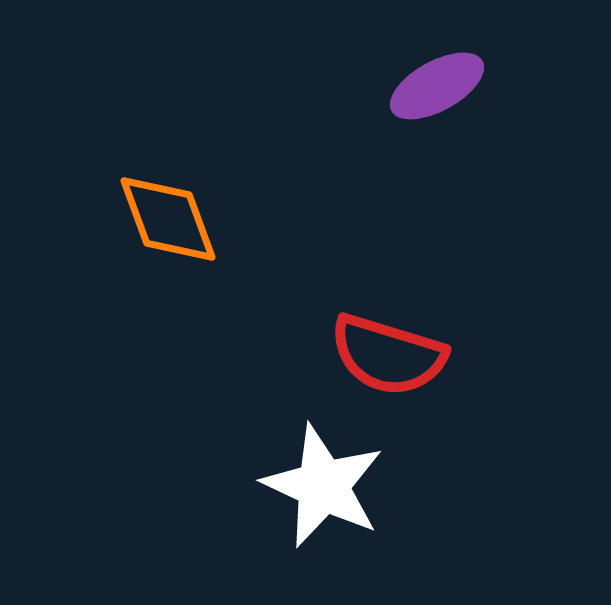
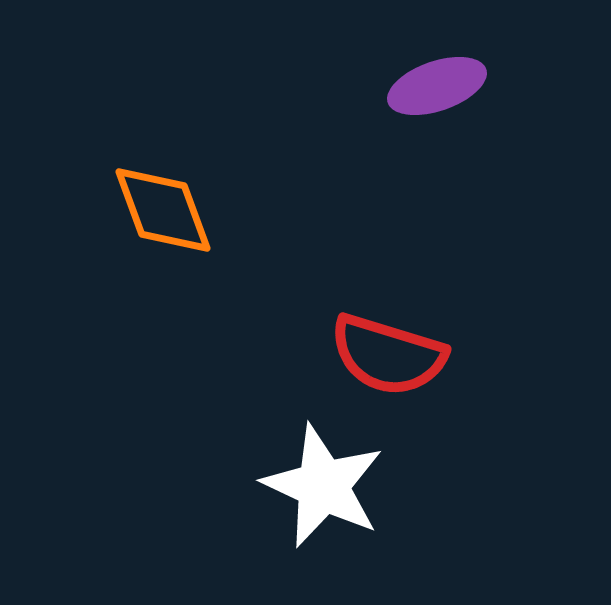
purple ellipse: rotated 10 degrees clockwise
orange diamond: moved 5 px left, 9 px up
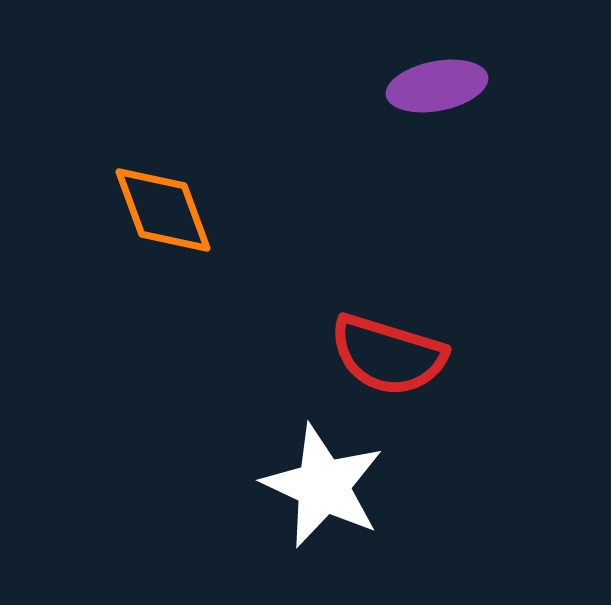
purple ellipse: rotated 8 degrees clockwise
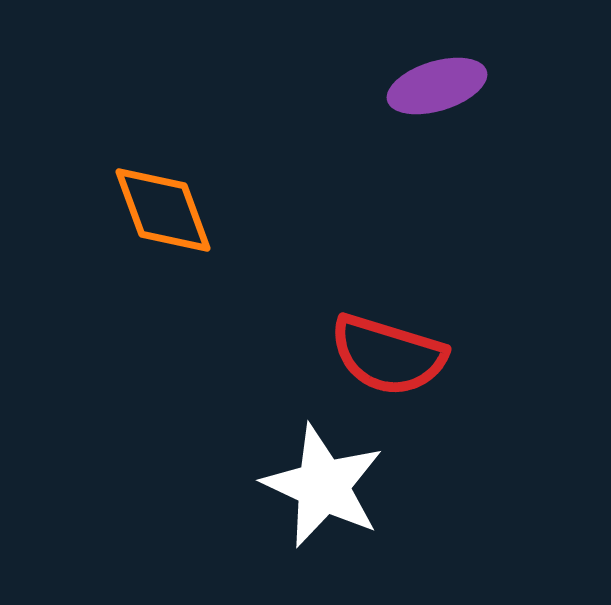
purple ellipse: rotated 6 degrees counterclockwise
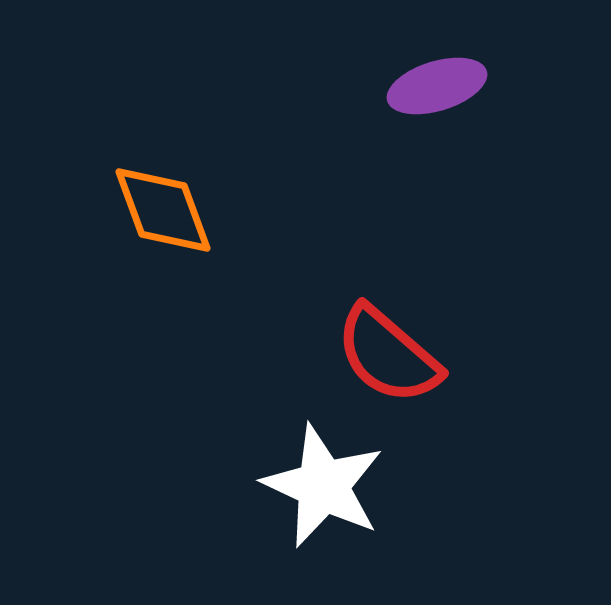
red semicircle: rotated 24 degrees clockwise
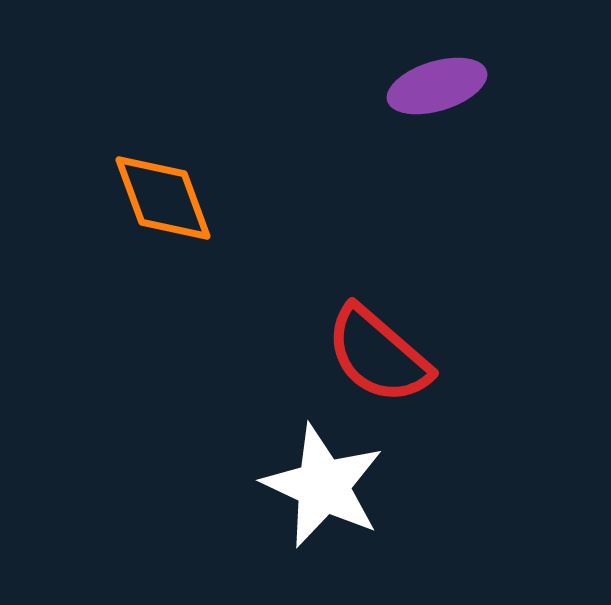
orange diamond: moved 12 px up
red semicircle: moved 10 px left
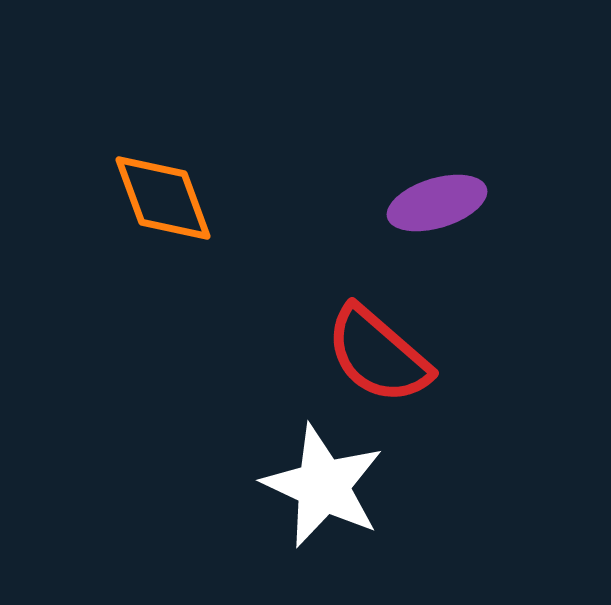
purple ellipse: moved 117 px down
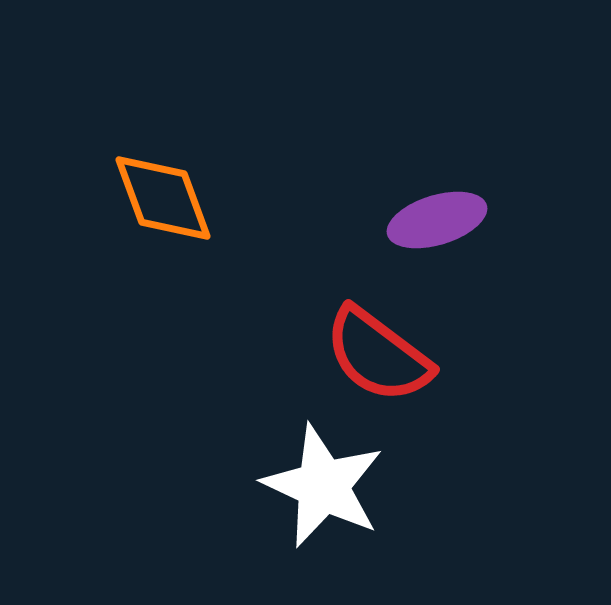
purple ellipse: moved 17 px down
red semicircle: rotated 4 degrees counterclockwise
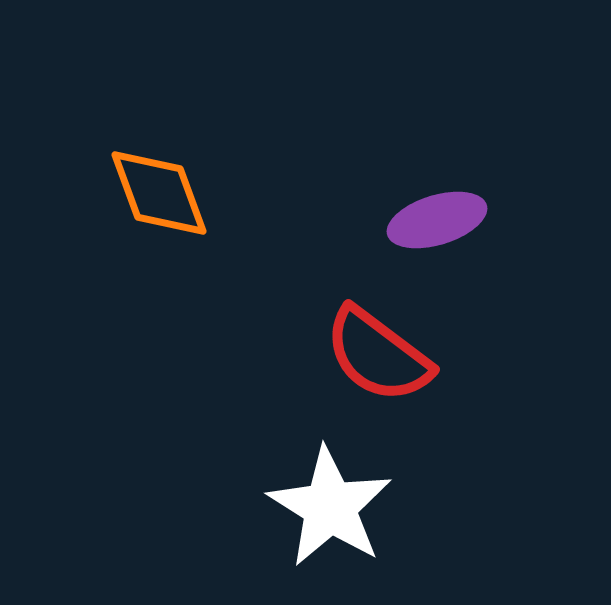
orange diamond: moved 4 px left, 5 px up
white star: moved 7 px right, 21 px down; rotated 7 degrees clockwise
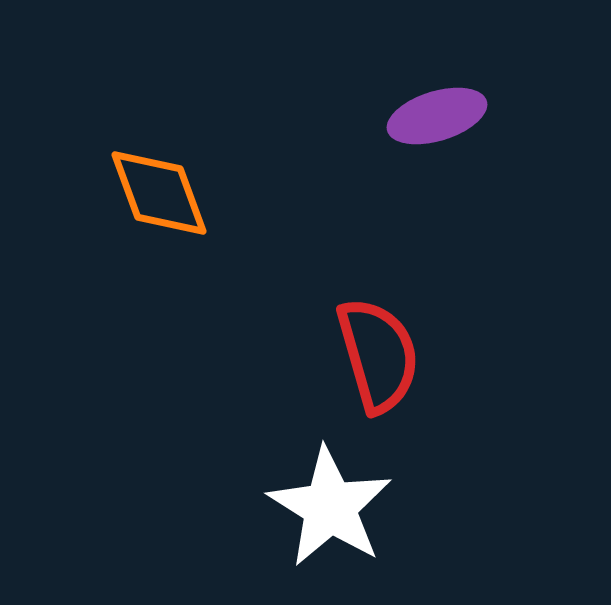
purple ellipse: moved 104 px up
red semicircle: rotated 143 degrees counterclockwise
